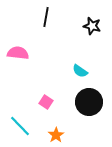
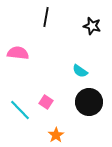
cyan line: moved 16 px up
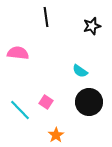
black line: rotated 18 degrees counterclockwise
black star: rotated 30 degrees counterclockwise
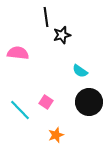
black star: moved 30 px left, 9 px down
orange star: rotated 14 degrees clockwise
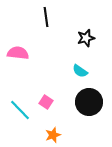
black star: moved 24 px right, 3 px down
orange star: moved 3 px left
